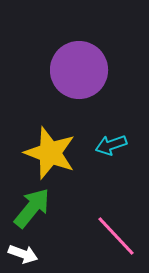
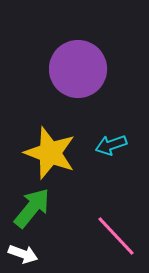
purple circle: moved 1 px left, 1 px up
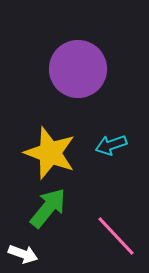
green arrow: moved 16 px right
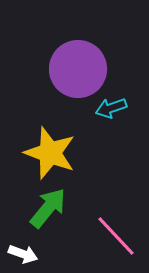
cyan arrow: moved 37 px up
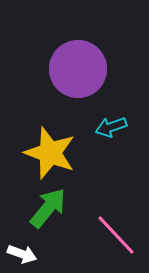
cyan arrow: moved 19 px down
pink line: moved 1 px up
white arrow: moved 1 px left
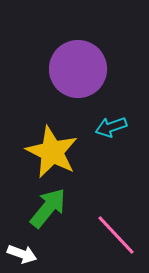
yellow star: moved 2 px right, 1 px up; rotated 6 degrees clockwise
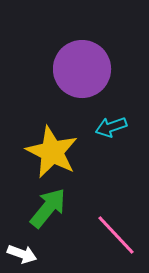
purple circle: moved 4 px right
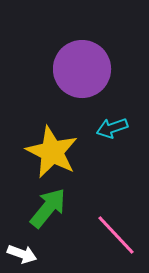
cyan arrow: moved 1 px right, 1 px down
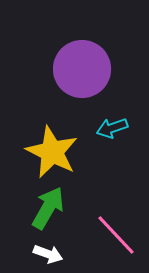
green arrow: rotated 9 degrees counterclockwise
white arrow: moved 26 px right
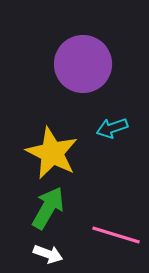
purple circle: moved 1 px right, 5 px up
yellow star: moved 1 px down
pink line: rotated 30 degrees counterclockwise
